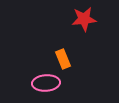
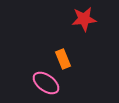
pink ellipse: rotated 40 degrees clockwise
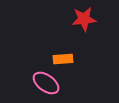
orange rectangle: rotated 72 degrees counterclockwise
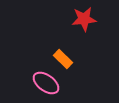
orange rectangle: rotated 48 degrees clockwise
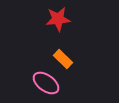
red star: moved 26 px left
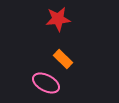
pink ellipse: rotated 8 degrees counterclockwise
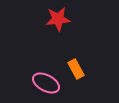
orange rectangle: moved 13 px right, 10 px down; rotated 18 degrees clockwise
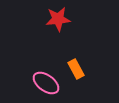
pink ellipse: rotated 8 degrees clockwise
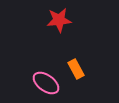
red star: moved 1 px right, 1 px down
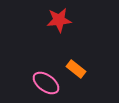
orange rectangle: rotated 24 degrees counterclockwise
